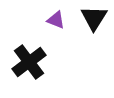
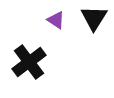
purple triangle: rotated 12 degrees clockwise
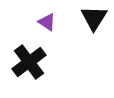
purple triangle: moved 9 px left, 2 px down
